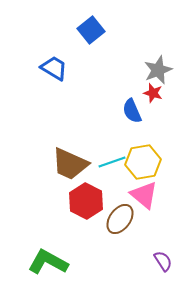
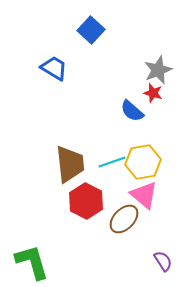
blue square: rotated 8 degrees counterclockwise
blue semicircle: rotated 25 degrees counterclockwise
brown trapezoid: rotated 120 degrees counterclockwise
brown ellipse: moved 4 px right; rotated 8 degrees clockwise
green L-shape: moved 16 px left; rotated 45 degrees clockwise
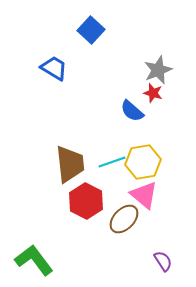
green L-shape: moved 2 px right, 2 px up; rotated 21 degrees counterclockwise
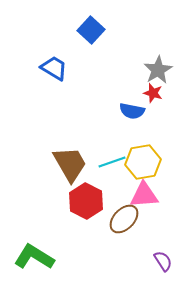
gray star: rotated 8 degrees counterclockwise
blue semicircle: rotated 30 degrees counterclockwise
brown trapezoid: rotated 24 degrees counterclockwise
pink triangle: rotated 44 degrees counterclockwise
green L-shape: moved 3 px up; rotated 21 degrees counterclockwise
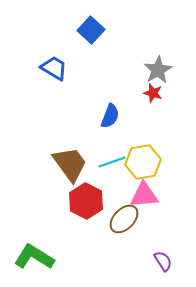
blue semicircle: moved 22 px left, 5 px down; rotated 80 degrees counterclockwise
brown trapezoid: rotated 6 degrees counterclockwise
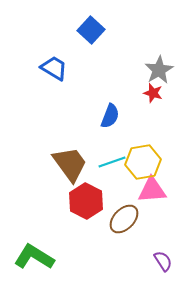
gray star: moved 1 px right
pink triangle: moved 8 px right, 5 px up
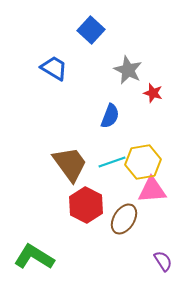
gray star: moved 31 px left; rotated 16 degrees counterclockwise
red hexagon: moved 4 px down
brown ellipse: rotated 12 degrees counterclockwise
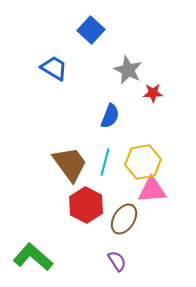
red star: rotated 18 degrees counterclockwise
cyan line: moved 7 px left; rotated 56 degrees counterclockwise
green L-shape: moved 1 px left; rotated 9 degrees clockwise
purple semicircle: moved 46 px left
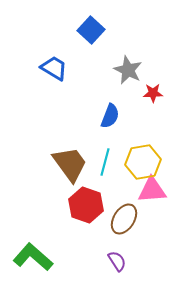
red hexagon: rotated 8 degrees counterclockwise
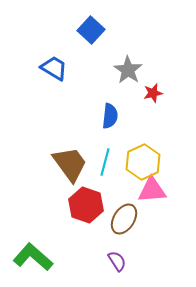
gray star: rotated 8 degrees clockwise
red star: rotated 12 degrees counterclockwise
blue semicircle: rotated 15 degrees counterclockwise
yellow hexagon: rotated 16 degrees counterclockwise
